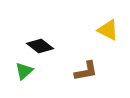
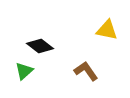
yellow triangle: moved 1 px left; rotated 15 degrees counterclockwise
brown L-shape: rotated 115 degrees counterclockwise
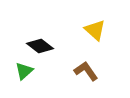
yellow triangle: moved 12 px left; rotated 30 degrees clockwise
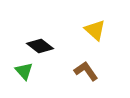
green triangle: rotated 30 degrees counterclockwise
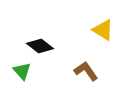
yellow triangle: moved 8 px right; rotated 10 degrees counterclockwise
green triangle: moved 2 px left
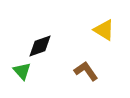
yellow triangle: moved 1 px right
black diamond: rotated 56 degrees counterclockwise
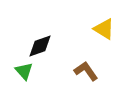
yellow triangle: moved 1 px up
green triangle: moved 2 px right
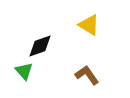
yellow triangle: moved 15 px left, 4 px up
brown L-shape: moved 1 px right, 4 px down
